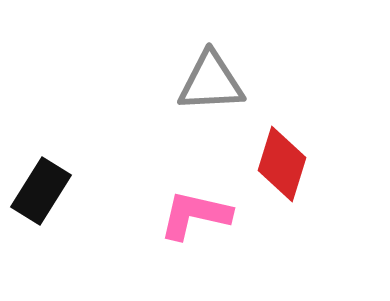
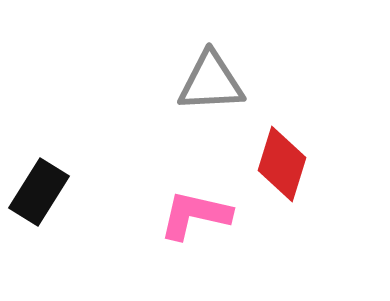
black rectangle: moved 2 px left, 1 px down
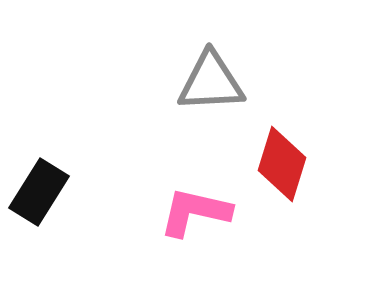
pink L-shape: moved 3 px up
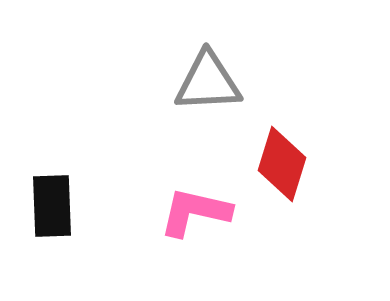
gray triangle: moved 3 px left
black rectangle: moved 13 px right, 14 px down; rotated 34 degrees counterclockwise
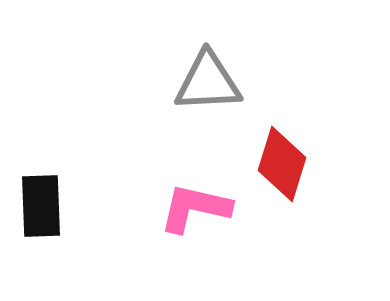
black rectangle: moved 11 px left
pink L-shape: moved 4 px up
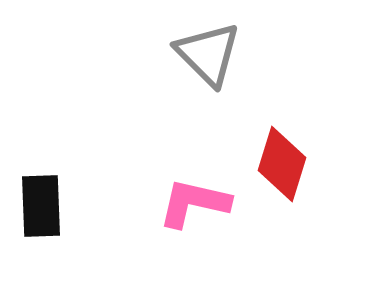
gray triangle: moved 28 px up; rotated 48 degrees clockwise
pink L-shape: moved 1 px left, 5 px up
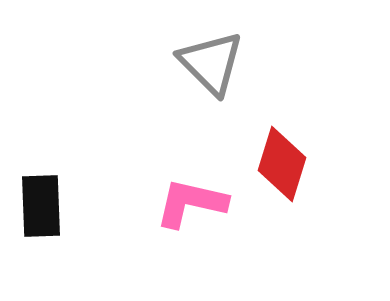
gray triangle: moved 3 px right, 9 px down
pink L-shape: moved 3 px left
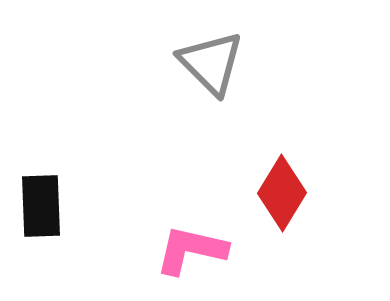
red diamond: moved 29 px down; rotated 14 degrees clockwise
pink L-shape: moved 47 px down
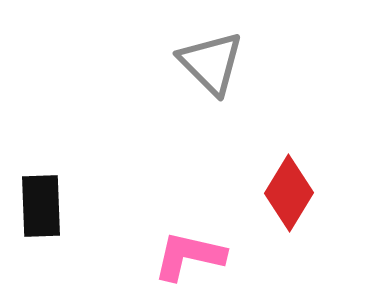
red diamond: moved 7 px right
pink L-shape: moved 2 px left, 6 px down
